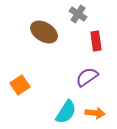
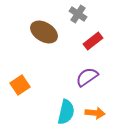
red rectangle: moved 3 px left; rotated 60 degrees clockwise
cyan semicircle: rotated 20 degrees counterclockwise
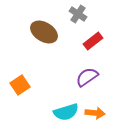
cyan semicircle: rotated 60 degrees clockwise
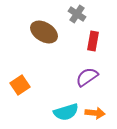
gray cross: moved 1 px left
red rectangle: rotated 42 degrees counterclockwise
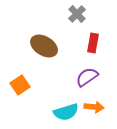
gray cross: rotated 12 degrees clockwise
brown ellipse: moved 14 px down
red rectangle: moved 2 px down
orange arrow: moved 1 px left, 6 px up
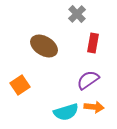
purple semicircle: moved 1 px right, 3 px down
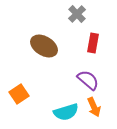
purple semicircle: rotated 75 degrees clockwise
orange square: moved 1 px left, 9 px down
orange arrow: rotated 60 degrees clockwise
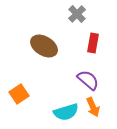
orange arrow: moved 1 px left
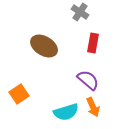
gray cross: moved 3 px right, 2 px up; rotated 12 degrees counterclockwise
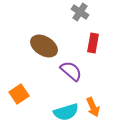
purple semicircle: moved 17 px left, 9 px up
